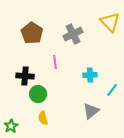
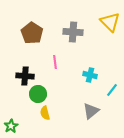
gray cross: moved 2 px up; rotated 30 degrees clockwise
cyan cross: rotated 16 degrees clockwise
yellow semicircle: moved 2 px right, 5 px up
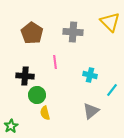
green circle: moved 1 px left, 1 px down
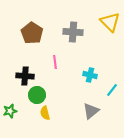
green star: moved 1 px left, 15 px up; rotated 16 degrees clockwise
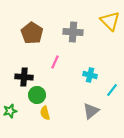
yellow triangle: moved 1 px up
pink line: rotated 32 degrees clockwise
black cross: moved 1 px left, 1 px down
